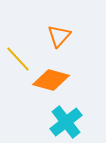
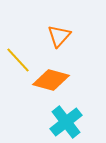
yellow line: moved 1 px down
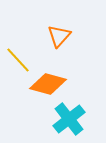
orange diamond: moved 3 px left, 4 px down
cyan cross: moved 3 px right, 3 px up
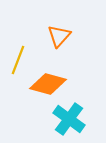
yellow line: rotated 64 degrees clockwise
cyan cross: rotated 16 degrees counterclockwise
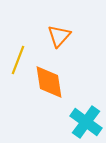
orange diamond: moved 1 px right, 2 px up; rotated 66 degrees clockwise
cyan cross: moved 17 px right, 3 px down
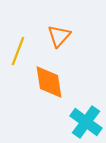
yellow line: moved 9 px up
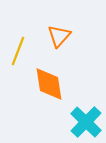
orange diamond: moved 2 px down
cyan cross: rotated 8 degrees clockwise
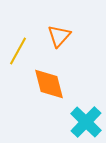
yellow line: rotated 8 degrees clockwise
orange diamond: rotated 6 degrees counterclockwise
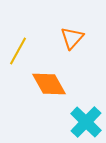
orange triangle: moved 13 px right, 2 px down
orange diamond: rotated 15 degrees counterclockwise
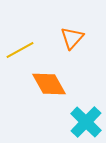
yellow line: moved 2 px right, 1 px up; rotated 32 degrees clockwise
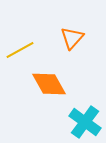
cyan cross: moved 1 px left; rotated 8 degrees counterclockwise
